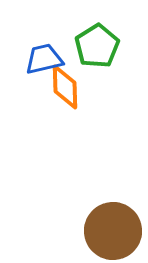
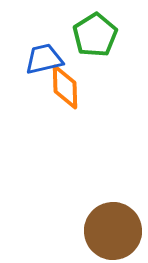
green pentagon: moved 2 px left, 11 px up
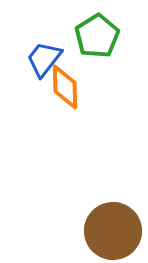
green pentagon: moved 2 px right, 1 px down
blue trapezoid: rotated 39 degrees counterclockwise
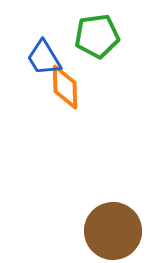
green pentagon: rotated 24 degrees clockwise
blue trapezoid: moved 1 px up; rotated 69 degrees counterclockwise
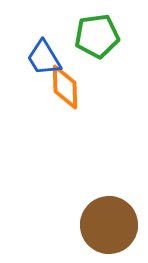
brown circle: moved 4 px left, 6 px up
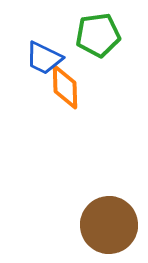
green pentagon: moved 1 px right, 1 px up
blue trapezoid: rotated 33 degrees counterclockwise
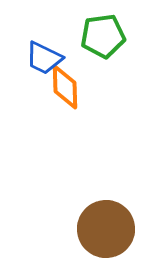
green pentagon: moved 5 px right, 1 px down
brown circle: moved 3 px left, 4 px down
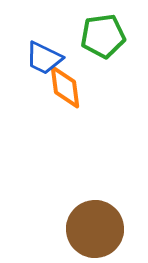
orange diamond: rotated 6 degrees counterclockwise
brown circle: moved 11 px left
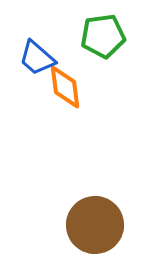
blue trapezoid: moved 7 px left; rotated 15 degrees clockwise
brown circle: moved 4 px up
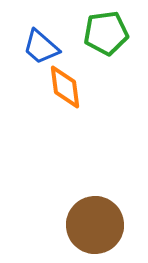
green pentagon: moved 3 px right, 3 px up
blue trapezoid: moved 4 px right, 11 px up
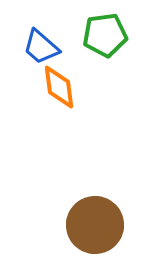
green pentagon: moved 1 px left, 2 px down
orange diamond: moved 6 px left
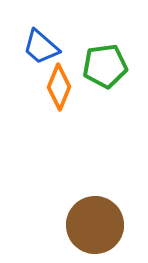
green pentagon: moved 31 px down
orange diamond: rotated 30 degrees clockwise
